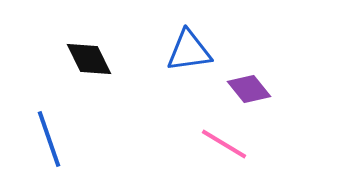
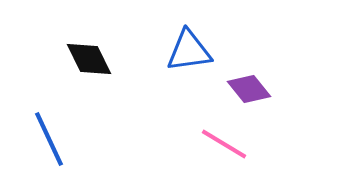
blue line: rotated 6 degrees counterclockwise
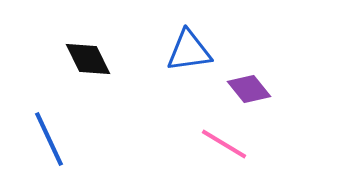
black diamond: moved 1 px left
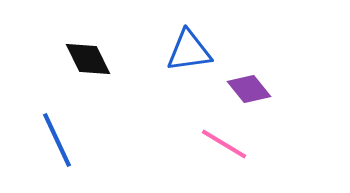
blue line: moved 8 px right, 1 px down
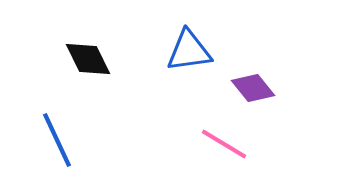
purple diamond: moved 4 px right, 1 px up
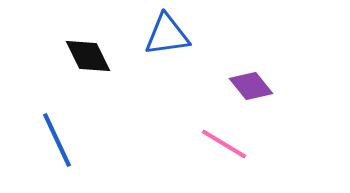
blue triangle: moved 22 px left, 16 px up
black diamond: moved 3 px up
purple diamond: moved 2 px left, 2 px up
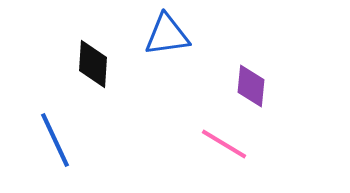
black diamond: moved 5 px right, 8 px down; rotated 30 degrees clockwise
purple diamond: rotated 45 degrees clockwise
blue line: moved 2 px left
